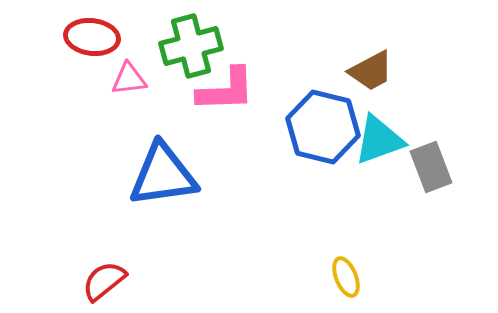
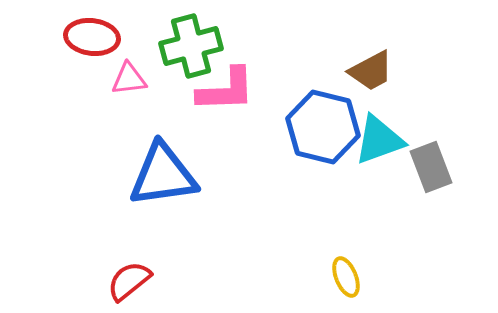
red semicircle: moved 25 px right
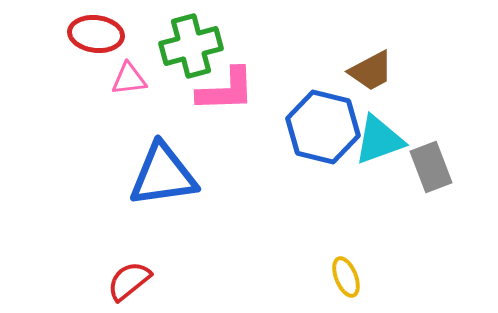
red ellipse: moved 4 px right, 3 px up
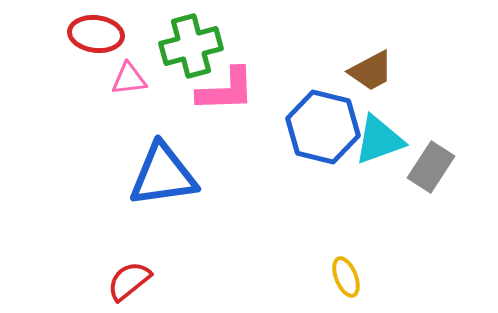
gray rectangle: rotated 54 degrees clockwise
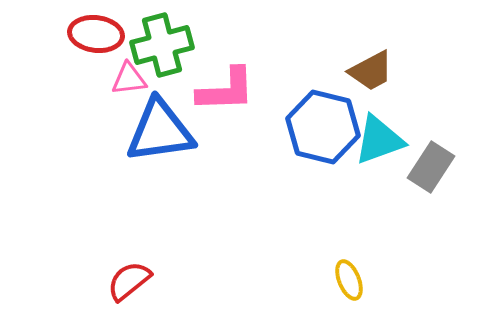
green cross: moved 29 px left, 1 px up
blue triangle: moved 3 px left, 44 px up
yellow ellipse: moved 3 px right, 3 px down
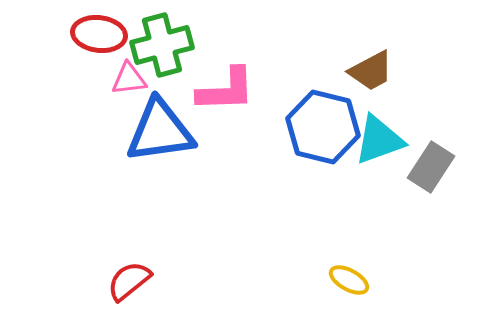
red ellipse: moved 3 px right
yellow ellipse: rotated 39 degrees counterclockwise
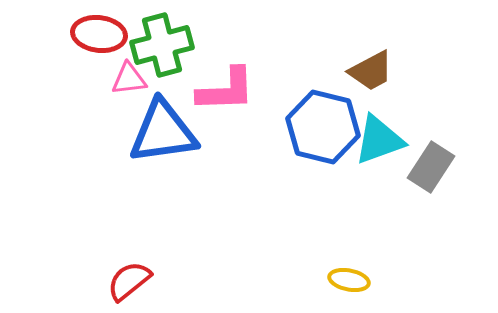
blue triangle: moved 3 px right, 1 px down
yellow ellipse: rotated 18 degrees counterclockwise
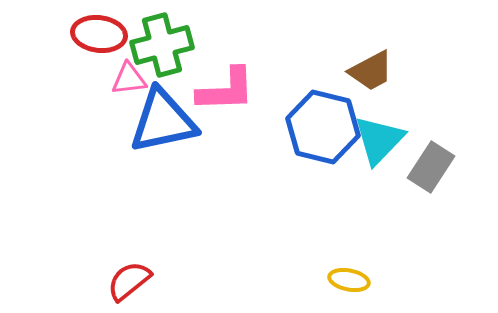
blue triangle: moved 11 px up; rotated 4 degrees counterclockwise
cyan triangle: rotated 26 degrees counterclockwise
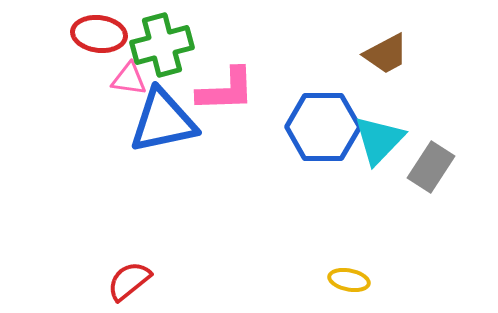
brown trapezoid: moved 15 px right, 17 px up
pink triangle: rotated 15 degrees clockwise
blue hexagon: rotated 14 degrees counterclockwise
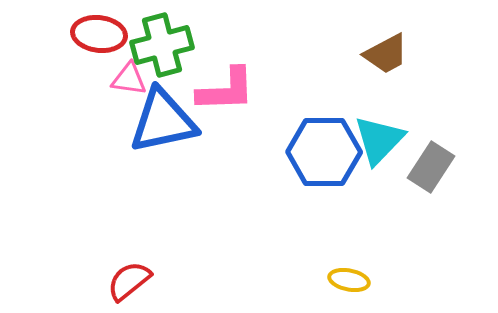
blue hexagon: moved 1 px right, 25 px down
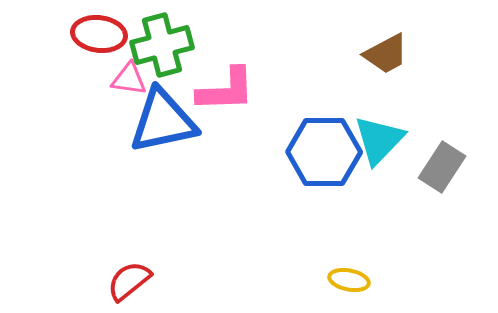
gray rectangle: moved 11 px right
